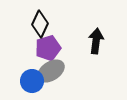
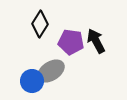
black diamond: rotated 8 degrees clockwise
black arrow: rotated 35 degrees counterclockwise
purple pentagon: moved 23 px right, 6 px up; rotated 25 degrees clockwise
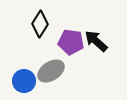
black arrow: rotated 20 degrees counterclockwise
blue circle: moved 8 px left
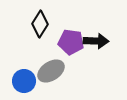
black arrow: rotated 140 degrees clockwise
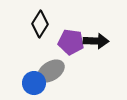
blue circle: moved 10 px right, 2 px down
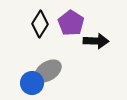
purple pentagon: moved 19 px up; rotated 25 degrees clockwise
gray ellipse: moved 3 px left
blue circle: moved 2 px left
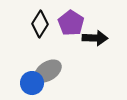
black arrow: moved 1 px left, 3 px up
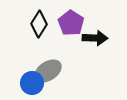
black diamond: moved 1 px left
